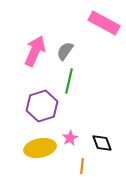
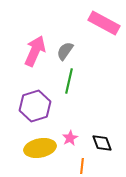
purple hexagon: moved 7 px left
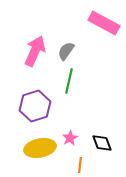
gray semicircle: moved 1 px right
orange line: moved 2 px left, 1 px up
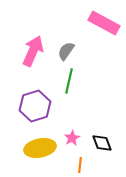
pink arrow: moved 2 px left
pink star: moved 2 px right
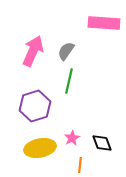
pink rectangle: rotated 24 degrees counterclockwise
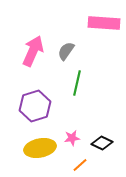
green line: moved 8 px right, 2 px down
pink star: rotated 21 degrees clockwise
black diamond: rotated 45 degrees counterclockwise
orange line: rotated 42 degrees clockwise
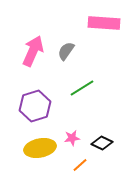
green line: moved 5 px right, 5 px down; rotated 45 degrees clockwise
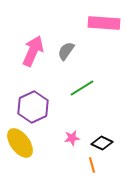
purple hexagon: moved 2 px left, 1 px down; rotated 8 degrees counterclockwise
yellow ellipse: moved 20 px left, 5 px up; rotated 64 degrees clockwise
orange line: moved 12 px right; rotated 63 degrees counterclockwise
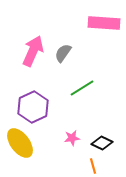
gray semicircle: moved 3 px left, 2 px down
orange line: moved 1 px right, 1 px down
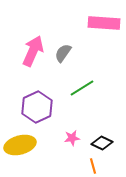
purple hexagon: moved 4 px right
yellow ellipse: moved 2 px down; rotated 68 degrees counterclockwise
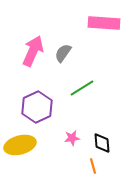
black diamond: rotated 60 degrees clockwise
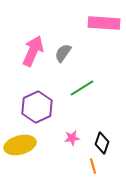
black diamond: rotated 25 degrees clockwise
